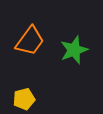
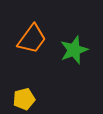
orange trapezoid: moved 2 px right, 2 px up
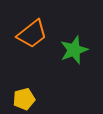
orange trapezoid: moved 5 px up; rotated 16 degrees clockwise
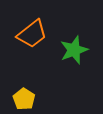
yellow pentagon: rotated 25 degrees counterclockwise
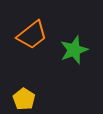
orange trapezoid: moved 1 px down
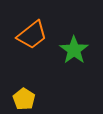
green star: rotated 16 degrees counterclockwise
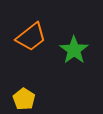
orange trapezoid: moved 1 px left, 2 px down
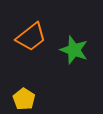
green star: rotated 16 degrees counterclockwise
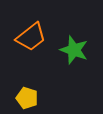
yellow pentagon: moved 3 px right, 1 px up; rotated 15 degrees counterclockwise
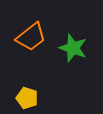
green star: moved 1 px left, 2 px up
